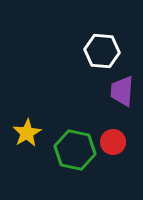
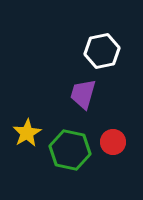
white hexagon: rotated 16 degrees counterclockwise
purple trapezoid: moved 39 px left, 3 px down; rotated 12 degrees clockwise
green hexagon: moved 5 px left
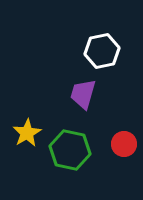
red circle: moved 11 px right, 2 px down
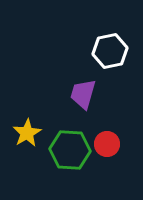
white hexagon: moved 8 px right
red circle: moved 17 px left
green hexagon: rotated 9 degrees counterclockwise
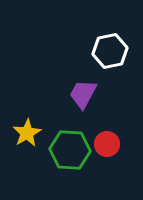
purple trapezoid: rotated 12 degrees clockwise
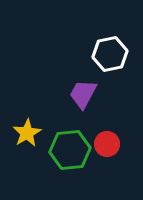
white hexagon: moved 3 px down
green hexagon: rotated 9 degrees counterclockwise
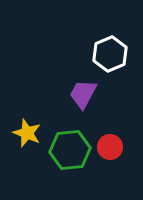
white hexagon: rotated 12 degrees counterclockwise
yellow star: rotated 20 degrees counterclockwise
red circle: moved 3 px right, 3 px down
